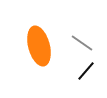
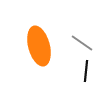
black line: rotated 35 degrees counterclockwise
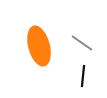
black line: moved 3 px left, 5 px down
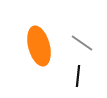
black line: moved 5 px left
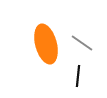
orange ellipse: moved 7 px right, 2 px up
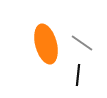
black line: moved 1 px up
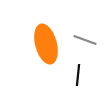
gray line: moved 3 px right, 3 px up; rotated 15 degrees counterclockwise
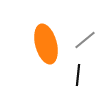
gray line: rotated 60 degrees counterclockwise
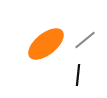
orange ellipse: rotated 66 degrees clockwise
